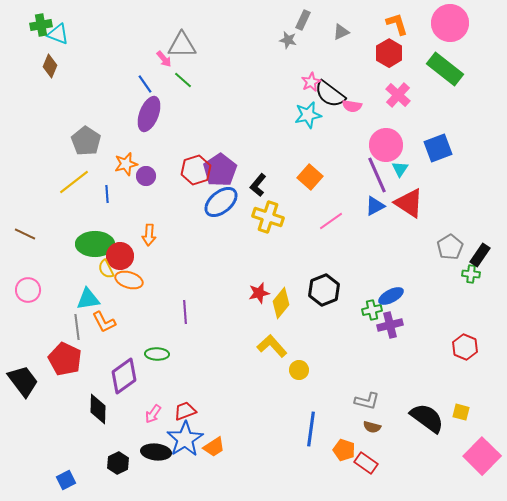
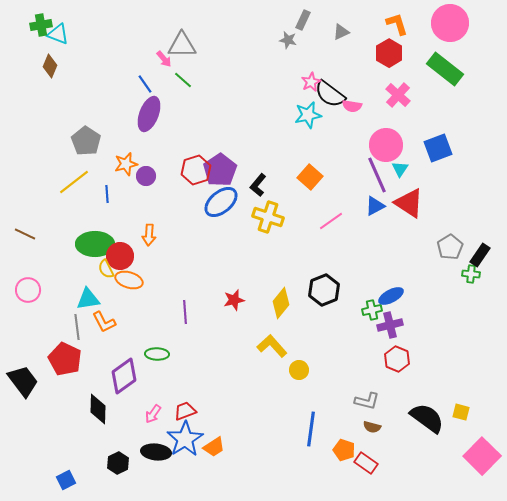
red star at (259, 293): moved 25 px left, 7 px down
red hexagon at (465, 347): moved 68 px left, 12 px down
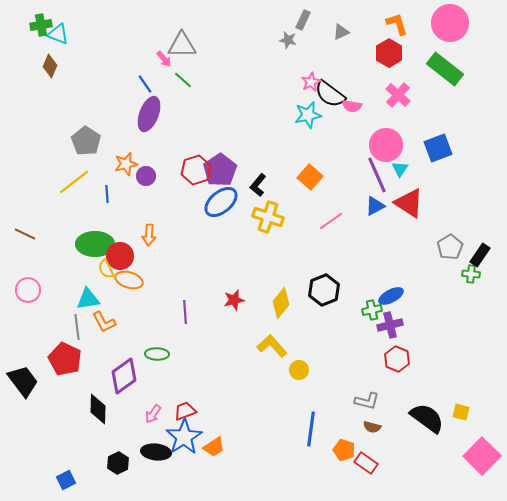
blue star at (185, 439): moved 1 px left, 2 px up
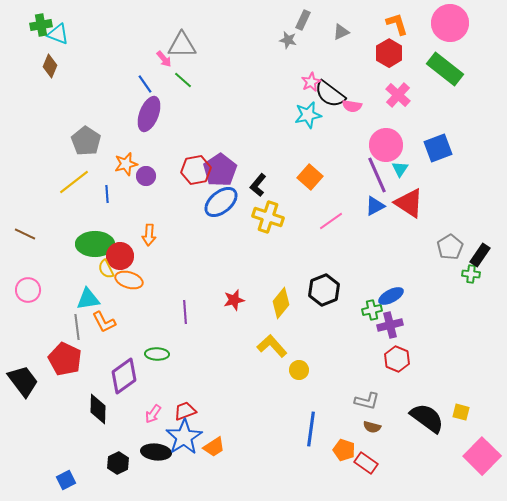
red hexagon at (196, 170): rotated 8 degrees clockwise
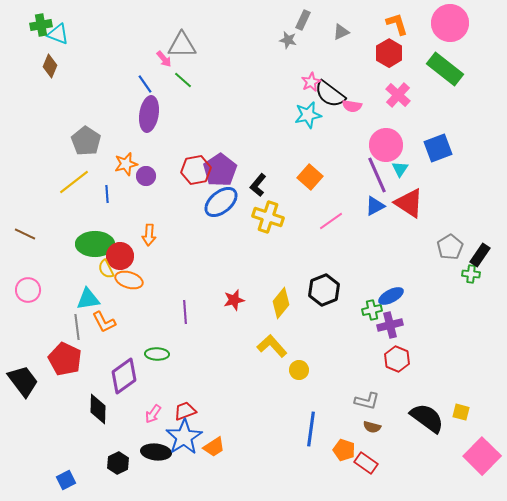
purple ellipse at (149, 114): rotated 12 degrees counterclockwise
